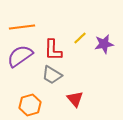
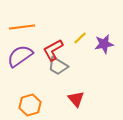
red L-shape: rotated 60 degrees clockwise
gray trapezoid: moved 6 px right, 9 px up
red triangle: moved 1 px right
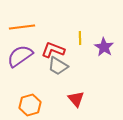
yellow line: rotated 48 degrees counterclockwise
purple star: moved 3 px down; rotated 30 degrees counterclockwise
red L-shape: rotated 50 degrees clockwise
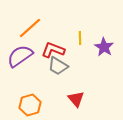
orange line: moved 8 px right, 1 px down; rotated 35 degrees counterclockwise
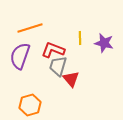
orange line: rotated 25 degrees clockwise
purple star: moved 4 px up; rotated 18 degrees counterclockwise
purple semicircle: rotated 36 degrees counterclockwise
gray trapezoid: rotated 75 degrees clockwise
red triangle: moved 5 px left, 20 px up
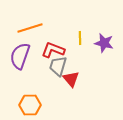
orange hexagon: rotated 15 degrees clockwise
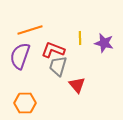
orange line: moved 2 px down
red triangle: moved 6 px right, 6 px down
orange hexagon: moved 5 px left, 2 px up
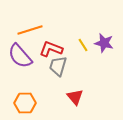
yellow line: moved 3 px right, 7 px down; rotated 32 degrees counterclockwise
red L-shape: moved 2 px left, 1 px up
purple semicircle: rotated 60 degrees counterclockwise
red triangle: moved 2 px left, 12 px down
